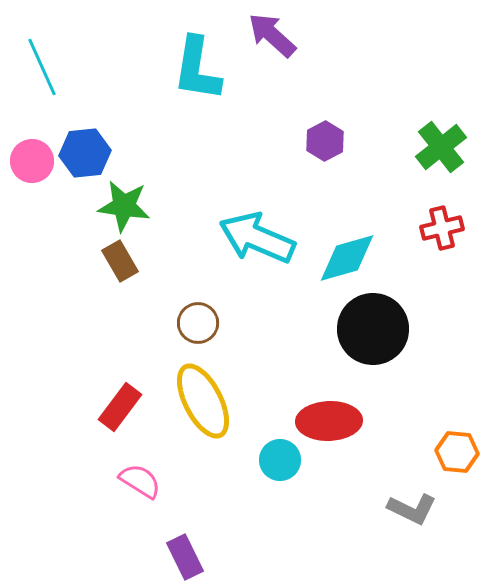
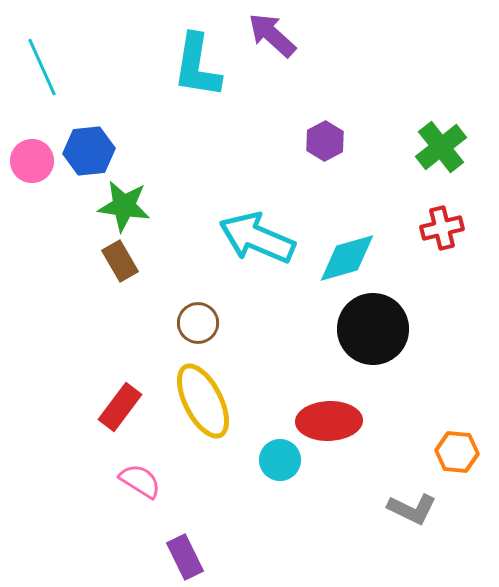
cyan L-shape: moved 3 px up
blue hexagon: moved 4 px right, 2 px up
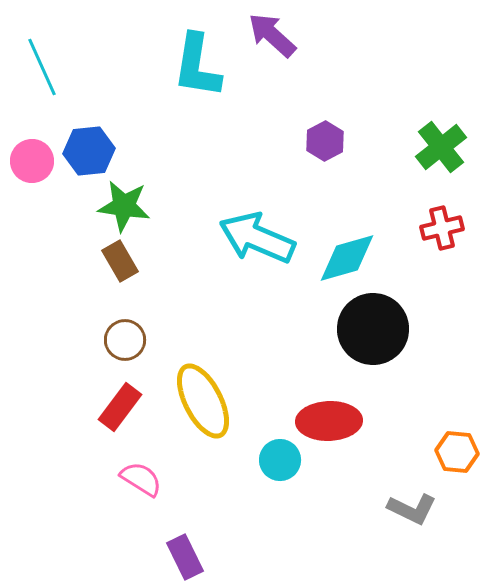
brown circle: moved 73 px left, 17 px down
pink semicircle: moved 1 px right, 2 px up
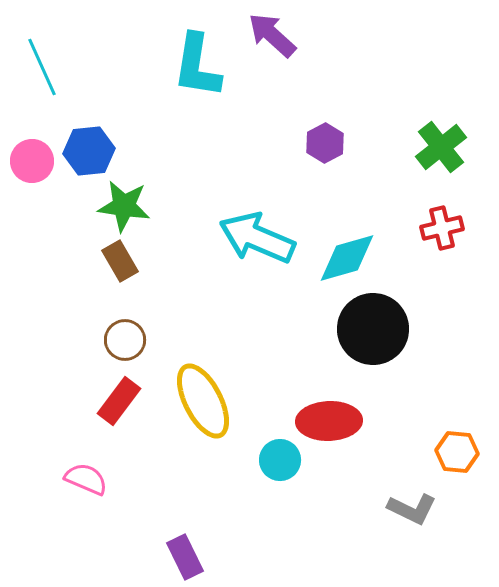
purple hexagon: moved 2 px down
red rectangle: moved 1 px left, 6 px up
pink semicircle: moved 55 px left; rotated 9 degrees counterclockwise
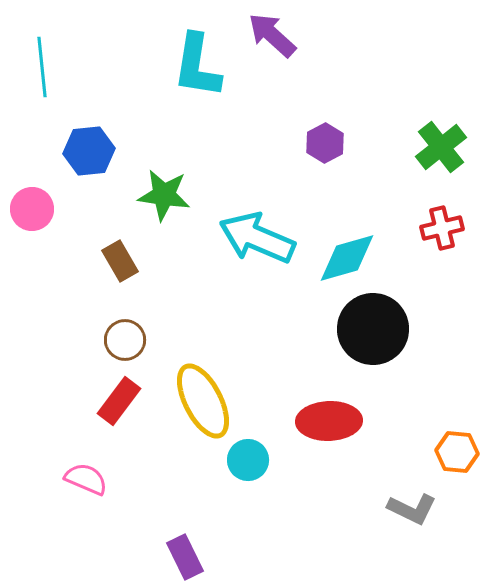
cyan line: rotated 18 degrees clockwise
pink circle: moved 48 px down
green star: moved 40 px right, 11 px up
cyan circle: moved 32 px left
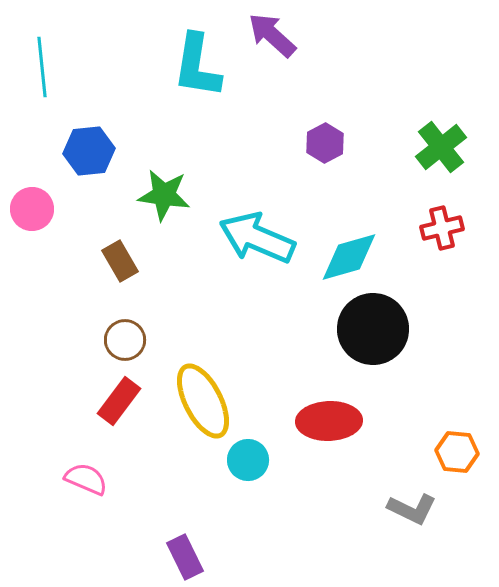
cyan diamond: moved 2 px right, 1 px up
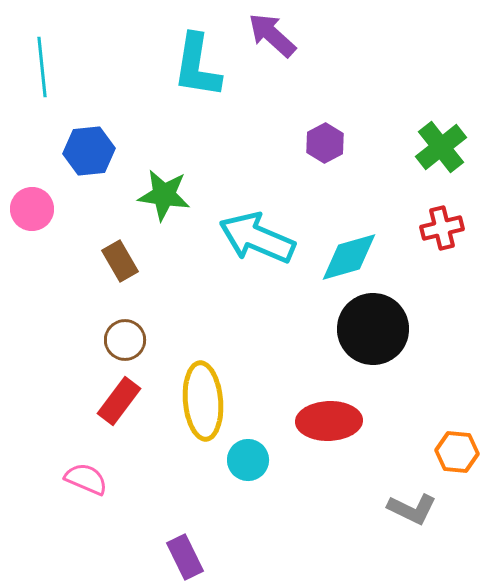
yellow ellipse: rotated 22 degrees clockwise
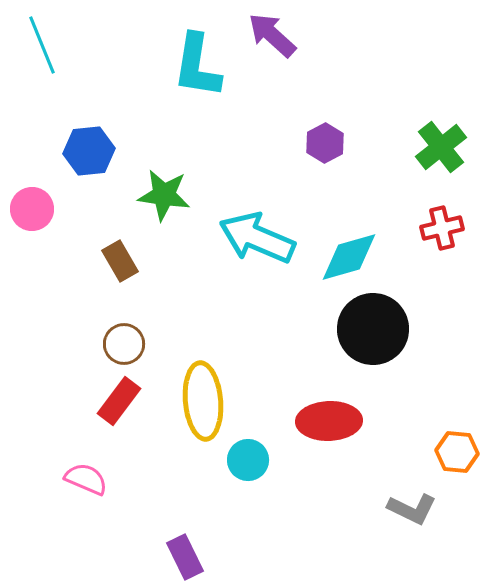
cyan line: moved 22 px up; rotated 16 degrees counterclockwise
brown circle: moved 1 px left, 4 px down
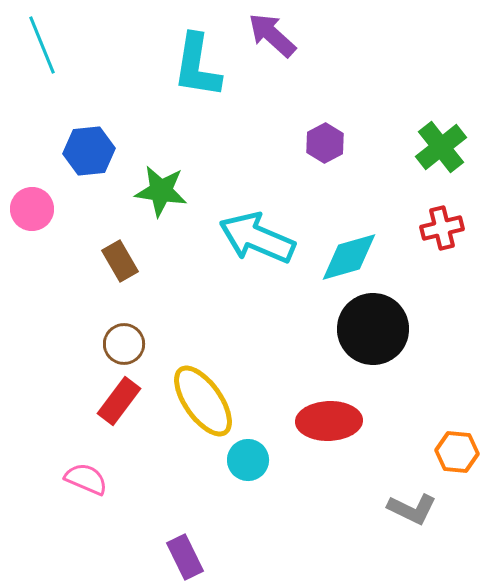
green star: moved 3 px left, 4 px up
yellow ellipse: rotated 30 degrees counterclockwise
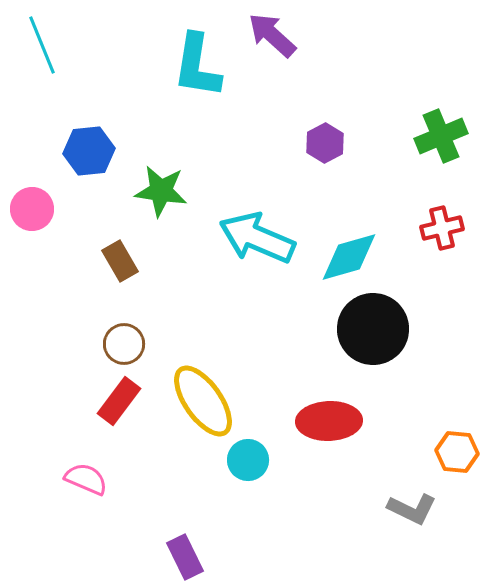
green cross: moved 11 px up; rotated 15 degrees clockwise
